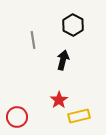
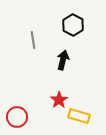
yellow rectangle: rotated 30 degrees clockwise
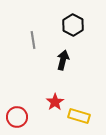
red star: moved 4 px left, 2 px down
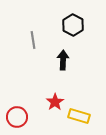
black arrow: rotated 12 degrees counterclockwise
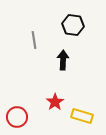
black hexagon: rotated 20 degrees counterclockwise
gray line: moved 1 px right
yellow rectangle: moved 3 px right
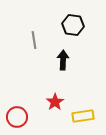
yellow rectangle: moved 1 px right; rotated 25 degrees counterclockwise
